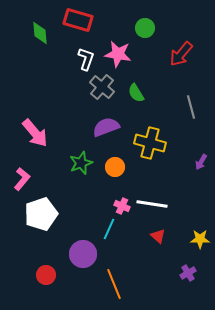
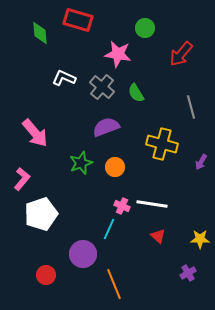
white L-shape: moved 22 px left, 19 px down; rotated 85 degrees counterclockwise
yellow cross: moved 12 px right, 1 px down
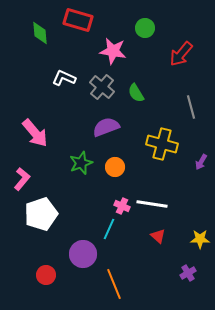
pink star: moved 5 px left, 3 px up
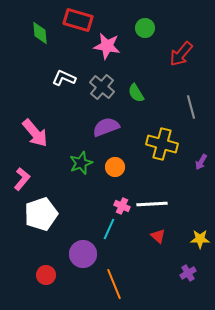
pink star: moved 6 px left, 5 px up
white line: rotated 12 degrees counterclockwise
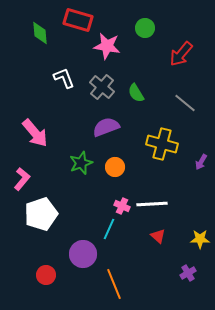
white L-shape: rotated 45 degrees clockwise
gray line: moved 6 px left, 4 px up; rotated 35 degrees counterclockwise
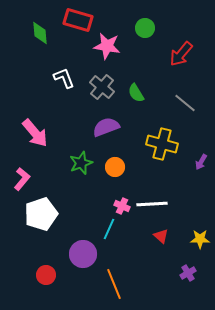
red triangle: moved 3 px right
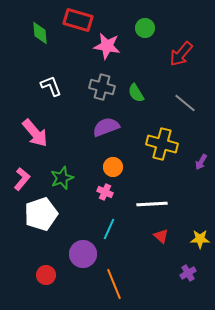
white L-shape: moved 13 px left, 8 px down
gray cross: rotated 25 degrees counterclockwise
green star: moved 19 px left, 15 px down
orange circle: moved 2 px left
pink cross: moved 17 px left, 14 px up
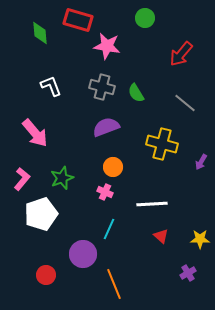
green circle: moved 10 px up
